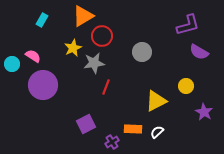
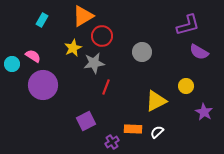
purple square: moved 3 px up
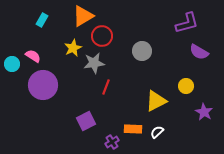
purple L-shape: moved 1 px left, 2 px up
gray circle: moved 1 px up
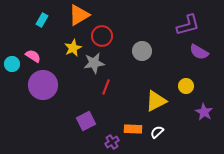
orange triangle: moved 4 px left, 1 px up
purple L-shape: moved 1 px right, 2 px down
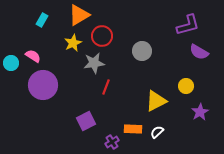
yellow star: moved 5 px up
cyan circle: moved 1 px left, 1 px up
purple star: moved 4 px left; rotated 12 degrees clockwise
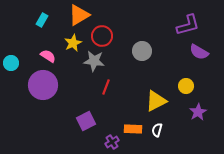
pink semicircle: moved 15 px right
gray star: moved 2 px up; rotated 15 degrees clockwise
purple star: moved 2 px left
white semicircle: moved 2 px up; rotated 32 degrees counterclockwise
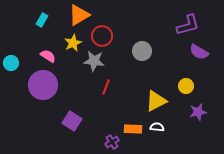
purple star: rotated 18 degrees clockwise
purple square: moved 14 px left; rotated 30 degrees counterclockwise
white semicircle: moved 3 px up; rotated 80 degrees clockwise
